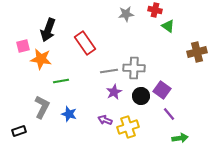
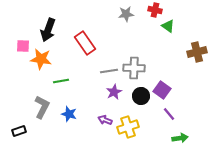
pink square: rotated 16 degrees clockwise
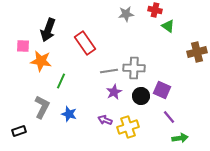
orange star: moved 2 px down
green line: rotated 56 degrees counterclockwise
purple square: rotated 12 degrees counterclockwise
purple line: moved 3 px down
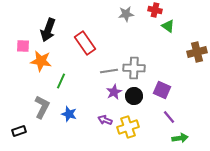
black circle: moved 7 px left
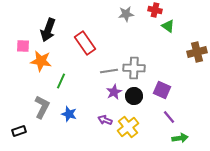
yellow cross: rotated 20 degrees counterclockwise
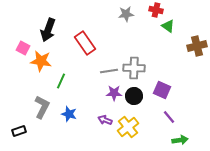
red cross: moved 1 px right
pink square: moved 2 px down; rotated 24 degrees clockwise
brown cross: moved 6 px up
purple star: moved 1 px down; rotated 28 degrees clockwise
green arrow: moved 2 px down
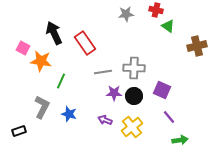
black arrow: moved 6 px right, 3 px down; rotated 135 degrees clockwise
gray line: moved 6 px left, 1 px down
yellow cross: moved 4 px right
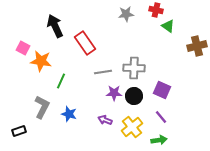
black arrow: moved 1 px right, 7 px up
purple line: moved 8 px left
green arrow: moved 21 px left
